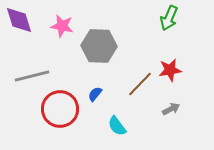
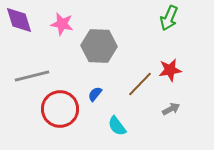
pink star: moved 2 px up
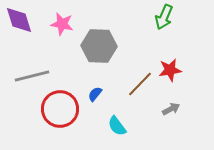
green arrow: moved 5 px left, 1 px up
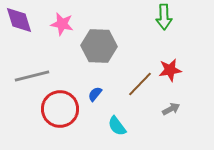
green arrow: rotated 25 degrees counterclockwise
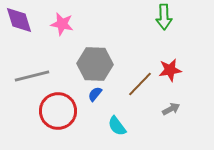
gray hexagon: moved 4 px left, 18 px down
red circle: moved 2 px left, 2 px down
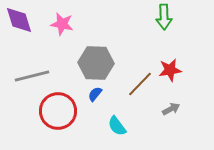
gray hexagon: moved 1 px right, 1 px up
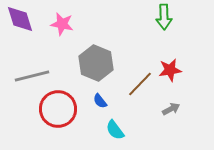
purple diamond: moved 1 px right, 1 px up
gray hexagon: rotated 20 degrees clockwise
blue semicircle: moved 5 px right, 7 px down; rotated 77 degrees counterclockwise
red circle: moved 2 px up
cyan semicircle: moved 2 px left, 4 px down
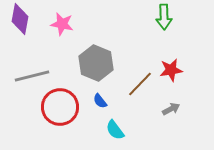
purple diamond: rotated 28 degrees clockwise
red star: moved 1 px right
red circle: moved 2 px right, 2 px up
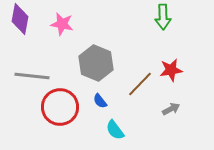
green arrow: moved 1 px left
gray line: rotated 20 degrees clockwise
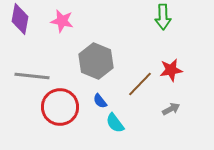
pink star: moved 3 px up
gray hexagon: moved 2 px up
cyan semicircle: moved 7 px up
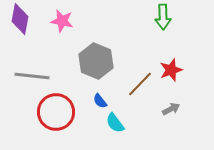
red star: rotated 10 degrees counterclockwise
red circle: moved 4 px left, 5 px down
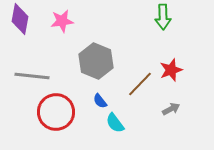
pink star: rotated 20 degrees counterclockwise
